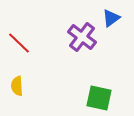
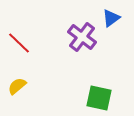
yellow semicircle: rotated 54 degrees clockwise
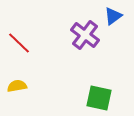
blue triangle: moved 2 px right, 2 px up
purple cross: moved 3 px right, 2 px up
yellow semicircle: rotated 30 degrees clockwise
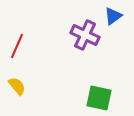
purple cross: rotated 12 degrees counterclockwise
red line: moved 2 px left, 3 px down; rotated 70 degrees clockwise
yellow semicircle: rotated 60 degrees clockwise
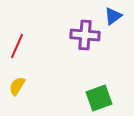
purple cross: rotated 20 degrees counterclockwise
yellow semicircle: rotated 108 degrees counterclockwise
green square: rotated 32 degrees counterclockwise
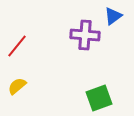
red line: rotated 15 degrees clockwise
yellow semicircle: rotated 18 degrees clockwise
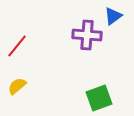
purple cross: moved 2 px right
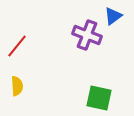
purple cross: rotated 16 degrees clockwise
yellow semicircle: rotated 126 degrees clockwise
green square: rotated 32 degrees clockwise
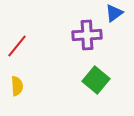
blue triangle: moved 1 px right, 3 px up
purple cross: rotated 24 degrees counterclockwise
green square: moved 3 px left, 18 px up; rotated 28 degrees clockwise
